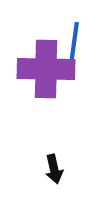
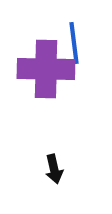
blue line: rotated 15 degrees counterclockwise
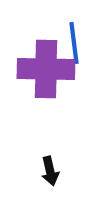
black arrow: moved 4 px left, 2 px down
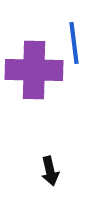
purple cross: moved 12 px left, 1 px down
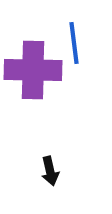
purple cross: moved 1 px left
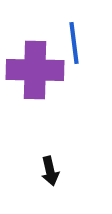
purple cross: moved 2 px right
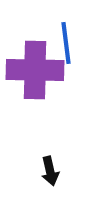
blue line: moved 8 px left
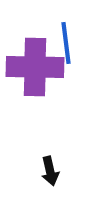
purple cross: moved 3 px up
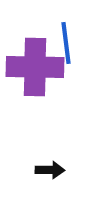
black arrow: moved 1 px up; rotated 76 degrees counterclockwise
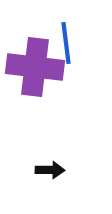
purple cross: rotated 6 degrees clockwise
